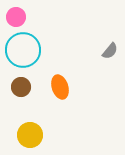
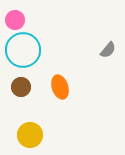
pink circle: moved 1 px left, 3 px down
gray semicircle: moved 2 px left, 1 px up
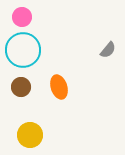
pink circle: moved 7 px right, 3 px up
orange ellipse: moved 1 px left
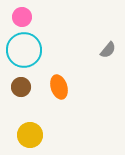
cyan circle: moved 1 px right
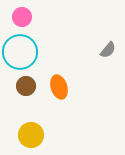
cyan circle: moved 4 px left, 2 px down
brown circle: moved 5 px right, 1 px up
yellow circle: moved 1 px right
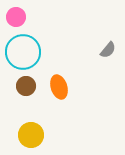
pink circle: moved 6 px left
cyan circle: moved 3 px right
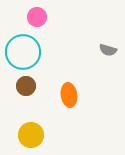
pink circle: moved 21 px right
gray semicircle: rotated 66 degrees clockwise
orange ellipse: moved 10 px right, 8 px down; rotated 10 degrees clockwise
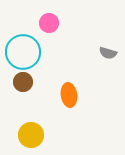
pink circle: moved 12 px right, 6 px down
gray semicircle: moved 3 px down
brown circle: moved 3 px left, 4 px up
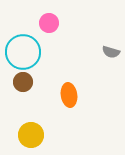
gray semicircle: moved 3 px right, 1 px up
